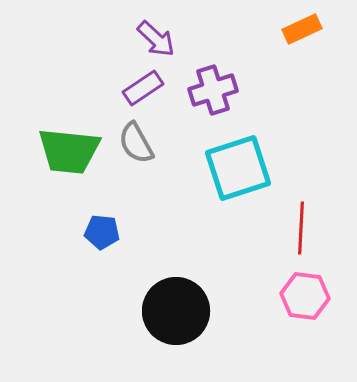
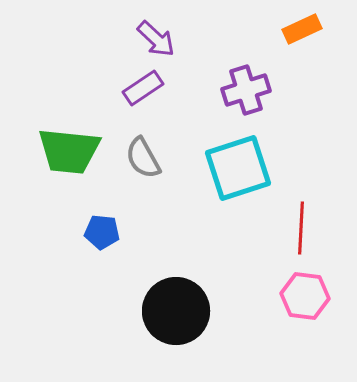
purple cross: moved 33 px right
gray semicircle: moved 7 px right, 15 px down
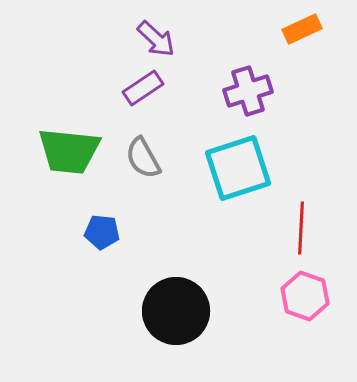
purple cross: moved 2 px right, 1 px down
pink hexagon: rotated 12 degrees clockwise
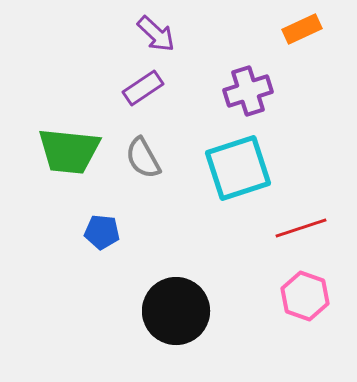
purple arrow: moved 5 px up
red line: rotated 69 degrees clockwise
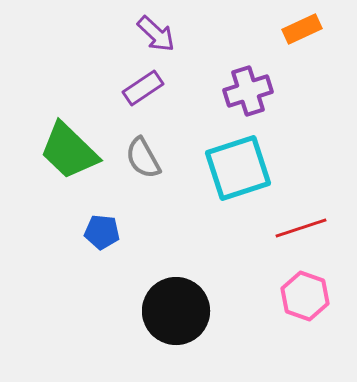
green trapezoid: rotated 38 degrees clockwise
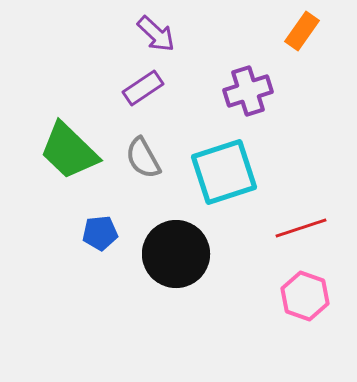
orange rectangle: moved 2 px down; rotated 30 degrees counterclockwise
cyan square: moved 14 px left, 4 px down
blue pentagon: moved 2 px left, 1 px down; rotated 12 degrees counterclockwise
black circle: moved 57 px up
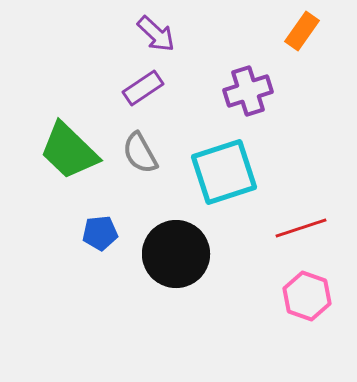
gray semicircle: moved 3 px left, 5 px up
pink hexagon: moved 2 px right
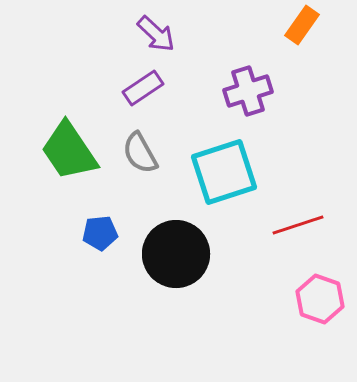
orange rectangle: moved 6 px up
green trapezoid: rotated 12 degrees clockwise
red line: moved 3 px left, 3 px up
pink hexagon: moved 13 px right, 3 px down
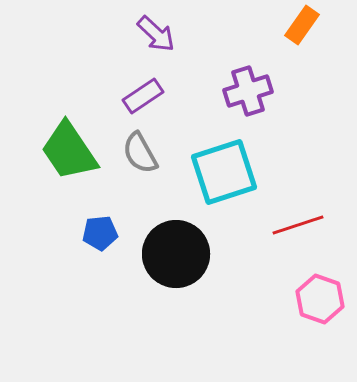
purple rectangle: moved 8 px down
